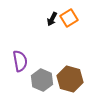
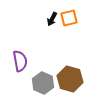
orange square: rotated 18 degrees clockwise
gray hexagon: moved 1 px right, 3 px down
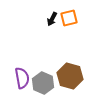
purple semicircle: moved 2 px right, 17 px down
brown hexagon: moved 3 px up
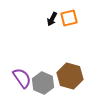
purple semicircle: rotated 25 degrees counterclockwise
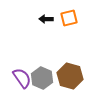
black arrow: moved 6 px left; rotated 64 degrees clockwise
gray hexagon: moved 1 px left, 5 px up
